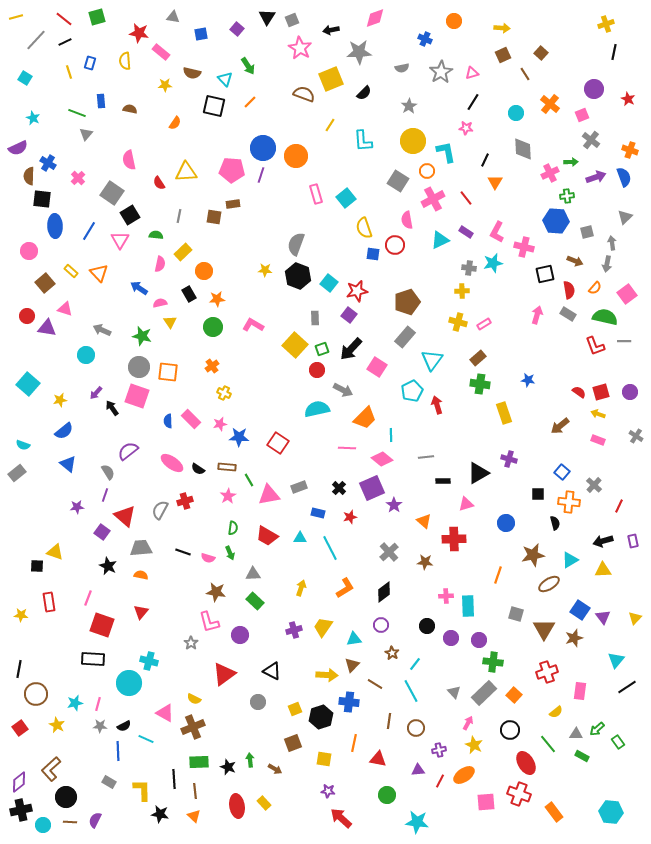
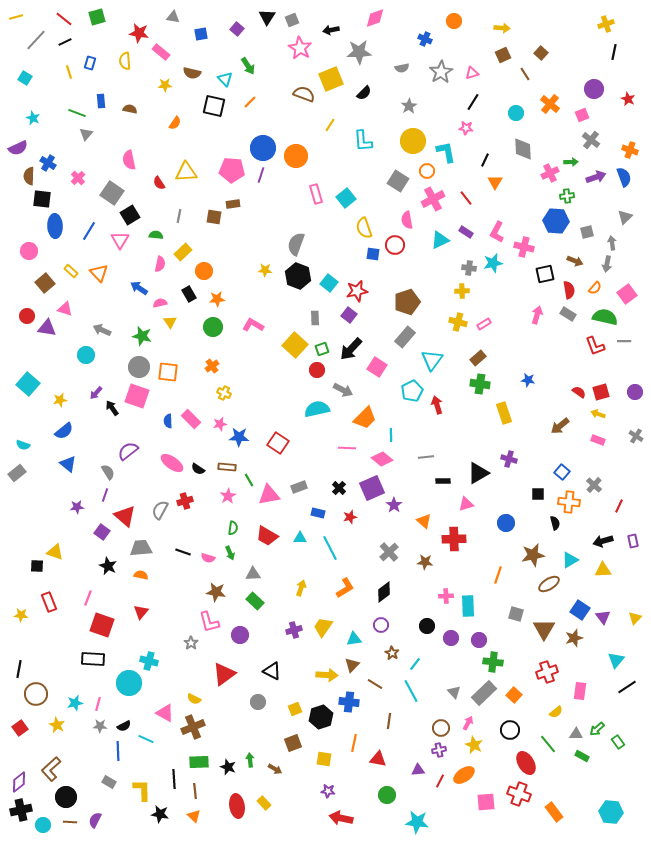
purple circle at (630, 392): moved 5 px right
red rectangle at (49, 602): rotated 12 degrees counterclockwise
brown circle at (416, 728): moved 25 px right
red arrow at (341, 818): rotated 30 degrees counterclockwise
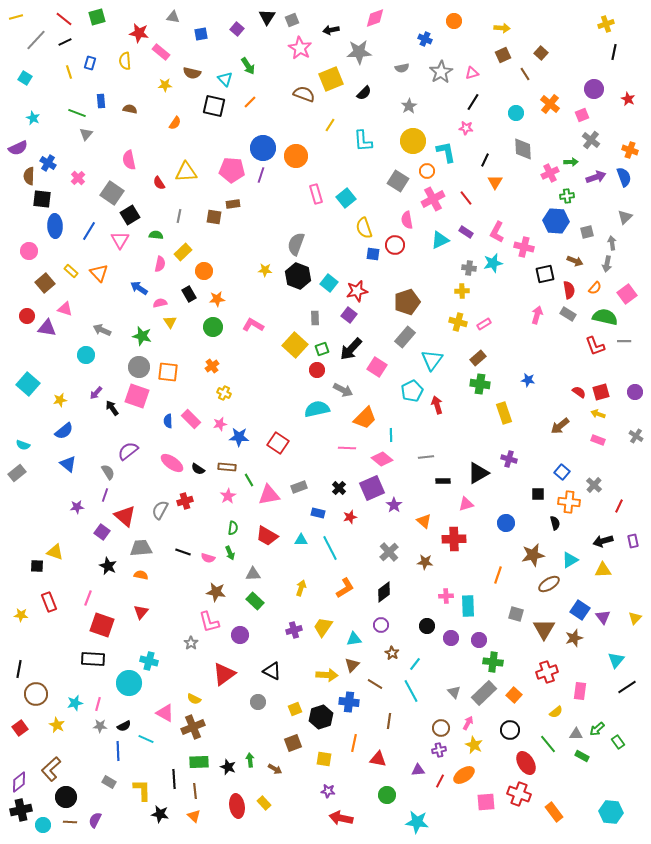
cyan triangle at (300, 538): moved 1 px right, 2 px down
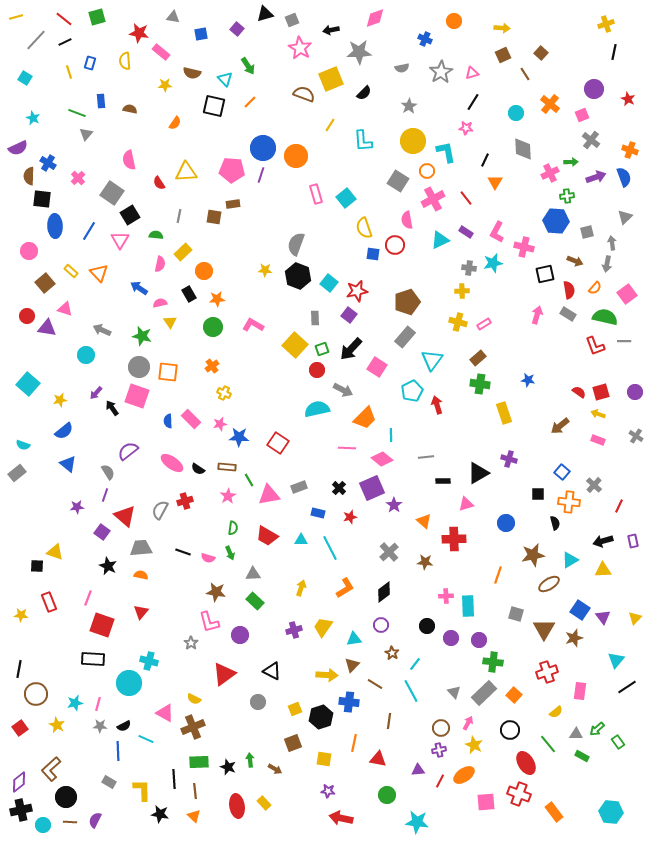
black triangle at (267, 17): moved 2 px left, 3 px up; rotated 42 degrees clockwise
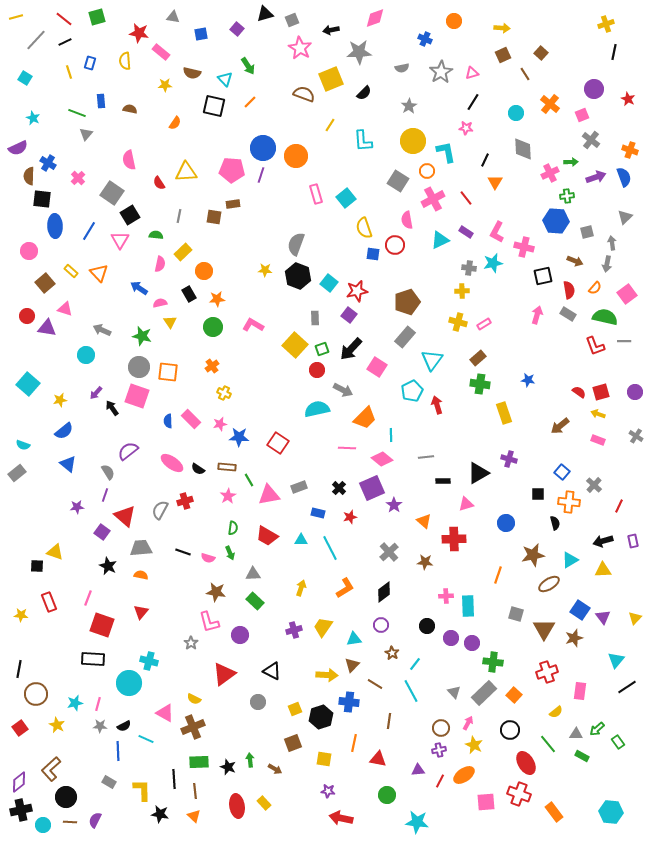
black square at (545, 274): moved 2 px left, 2 px down
purple circle at (479, 640): moved 7 px left, 3 px down
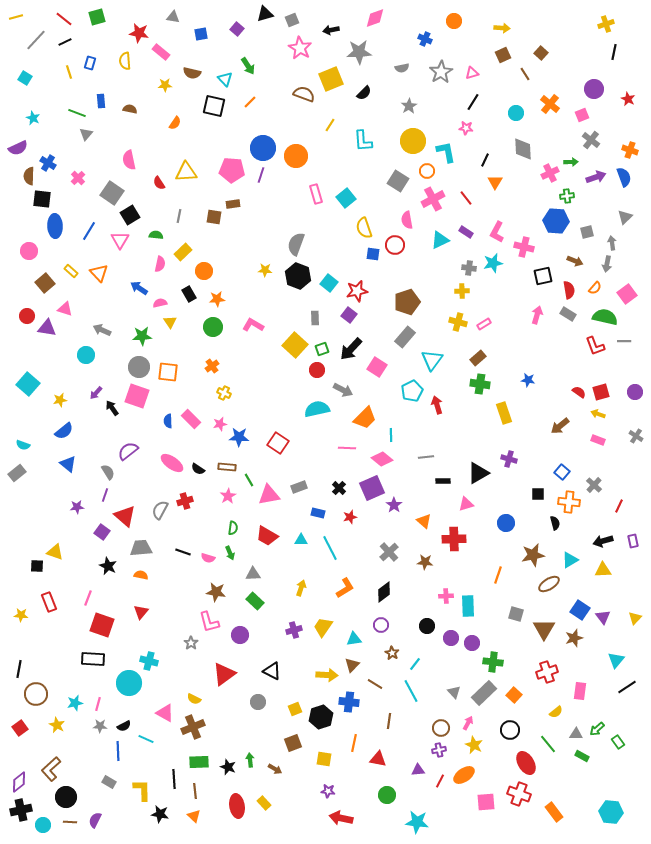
green star at (142, 336): rotated 18 degrees counterclockwise
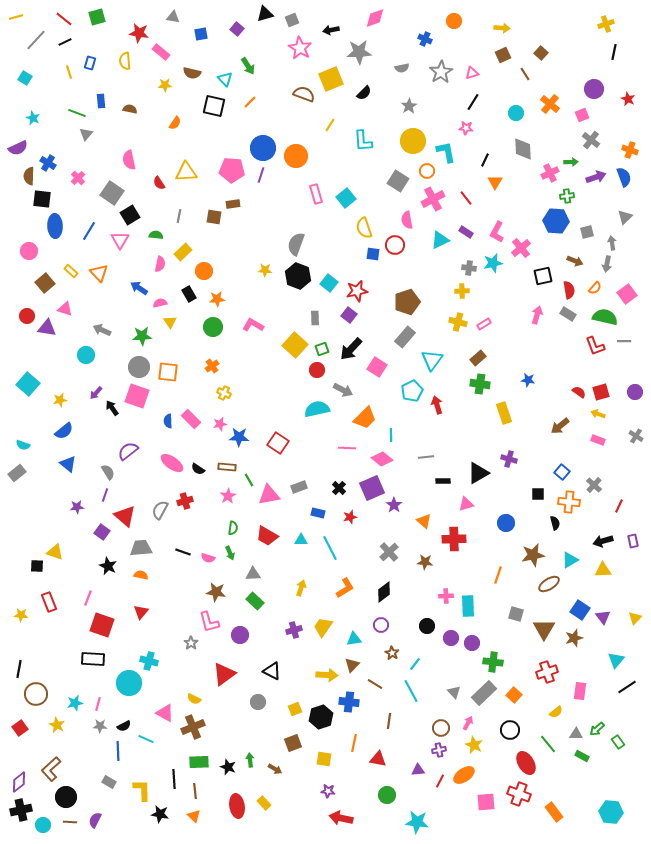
pink cross at (524, 247): moved 3 px left, 1 px down; rotated 36 degrees clockwise
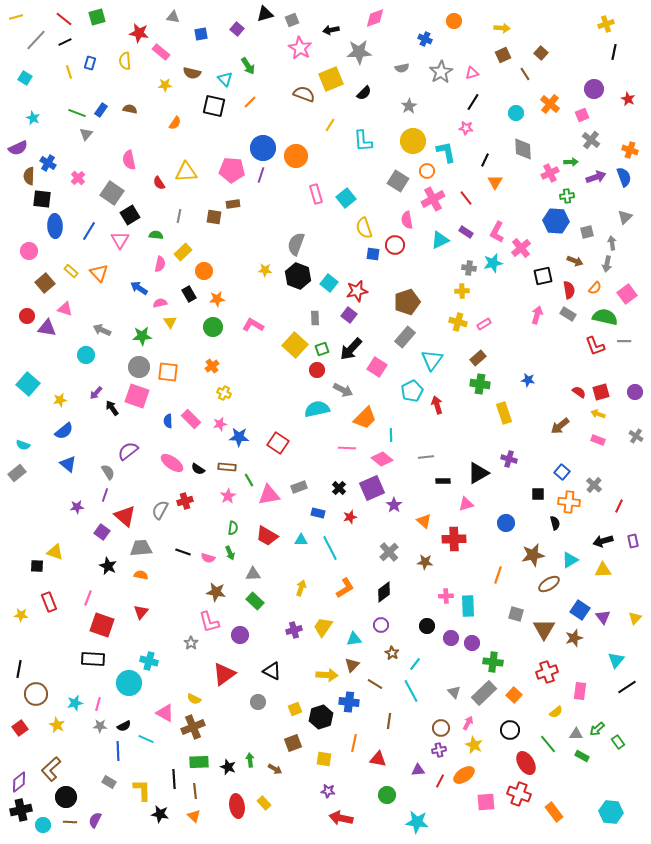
blue rectangle at (101, 101): moved 9 px down; rotated 40 degrees clockwise
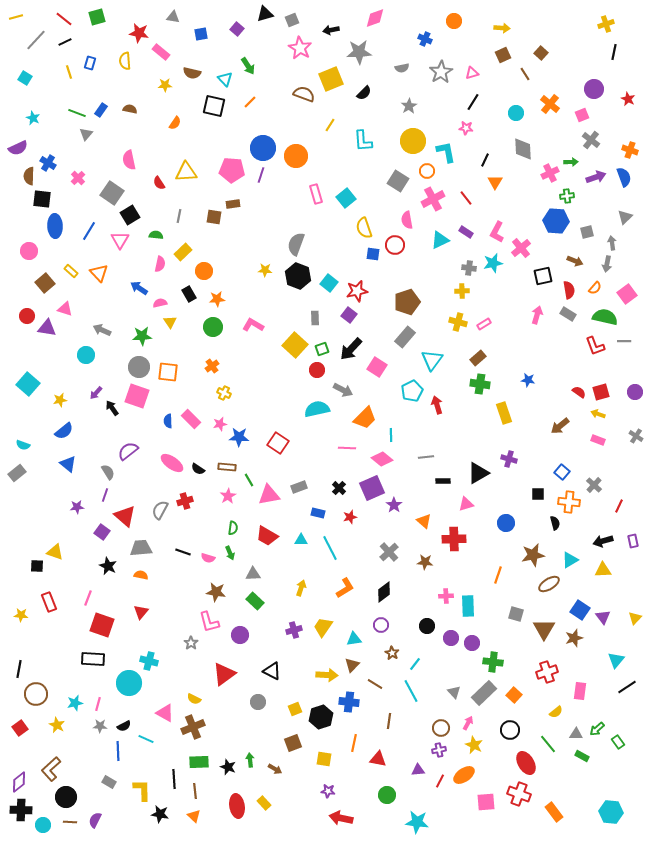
black cross at (21, 810): rotated 15 degrees clockwise
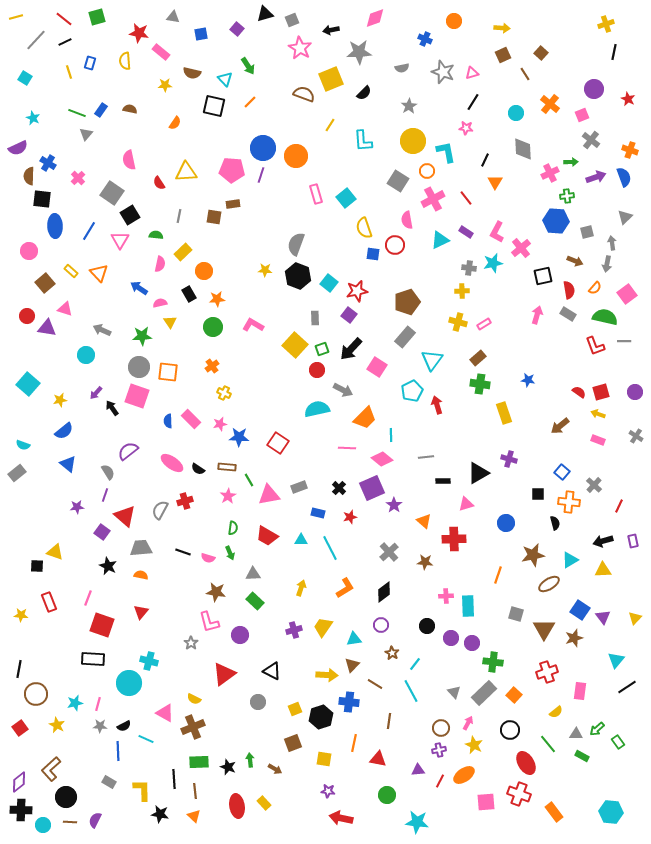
gray star at (441, 72): moved 2 px right; rotated 20 degrees counterclockwise
